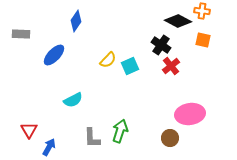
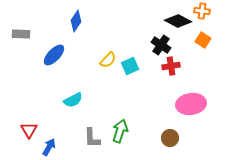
orange square: rotated 21 degrees clockwise
red cross: rotated 30 degrees clockwise
pink ellipse: moved 1 px right, 10 px up
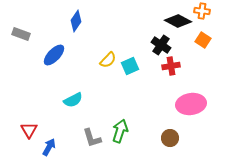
gray rectangle: rotated 18 degrees clockwise
gray L-shape: rotated 15 degrees counterclockwise
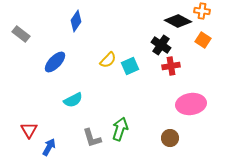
gray rectangle: rotated 18 degrees clockwise
blue ellipse: moved 1 px right, 7 px down
green arrow: moved 2 px up
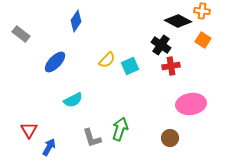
yellow semicircle: moved 1 px left
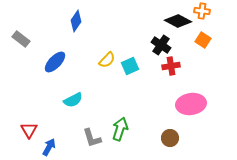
gray rectangle: moved 5 px down
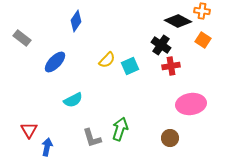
gray rectangle: moved 1 px right, 1 px up
blue arrow: moved 2 px left; rotated 18 degrees counterclockwise
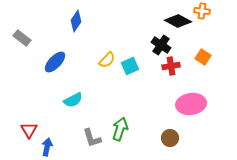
orange square: moved 17 px down
